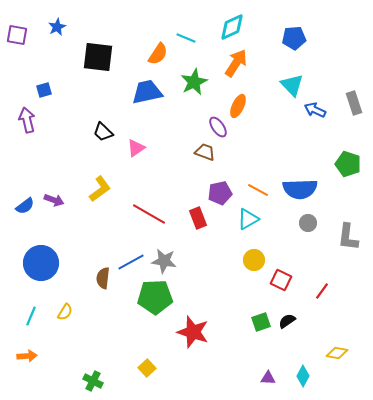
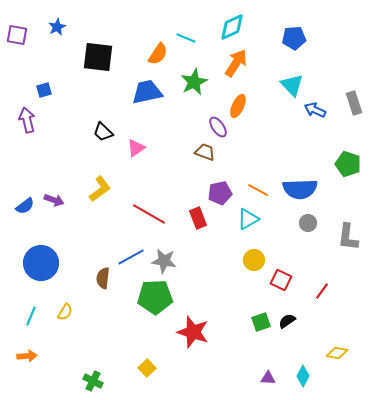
blue line at (131, 262): moved 5 px up
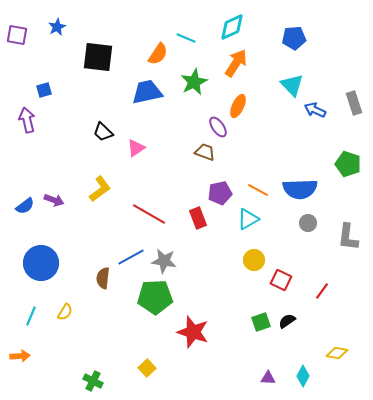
orange arrow at (27, 356): moved 7 px left
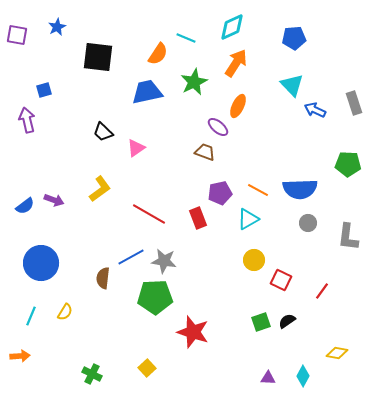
purple ellipse at (218, 127): rotated 15 degrees counterclockwise
green pentagon at (348, 164): rotated 15 degrees counterclockwise
green cross at (93, 381): moved 1 px left, 7 px up
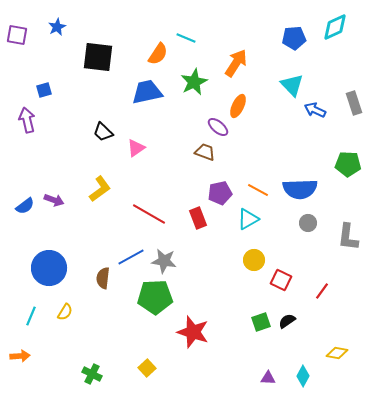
cyan diamond at (232, 27): moved 103 px right
blue circle at (41, 263): moved 8 px right, 5 px down
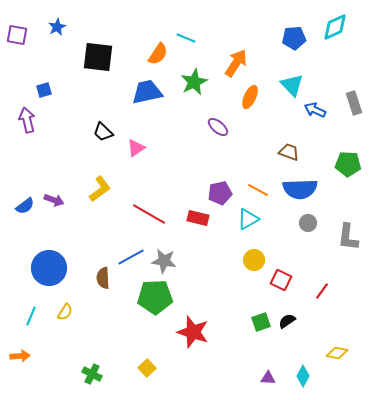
orange ellipse at (238, 106): moved 12 px right, 9 px up
brown trapezoid at (205, 152): moved 84 px right
red rectangle at (198, 218): rotated 55 degrees counterclockwise
brown semicircle at (103, 278): rotated 10 degrees counterclockwise
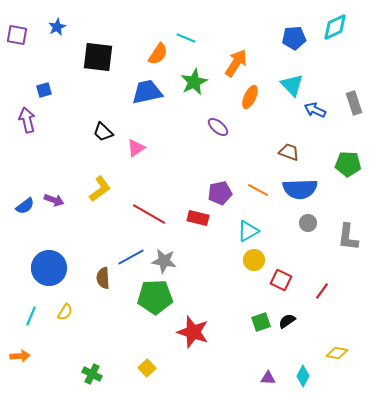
cyan triangle at (248, 219): moved 12 px down
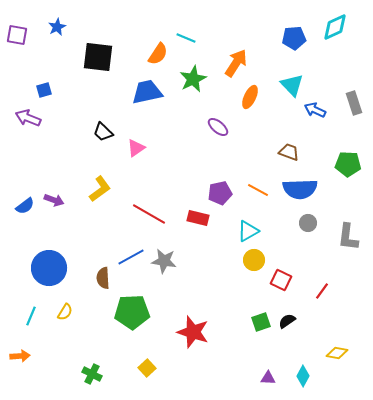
green star at (194, 82): moved 1 px left, 3 px up
purple arrow at (27, 120): moved 1 px right, 2 px up; rotated 55 degrees counterclockwise
green pentagon at (155, 297): moved 23 px left, 15 px down
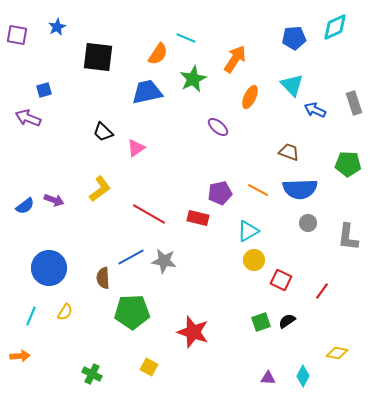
orange arrow at (236, 63): moved 1 px left, 4 px up
yellow square at (147, 368): moved 2 px right, 1 px up; rotated 18 degrees counterclockwise
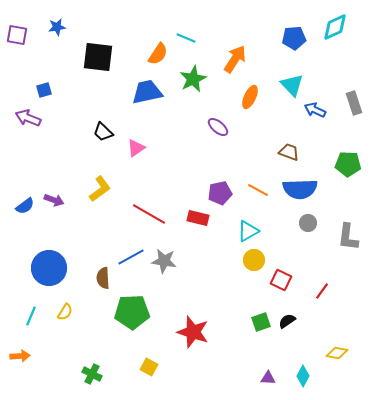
blue star at (57, 27): rotated 18 degrees clockwise
